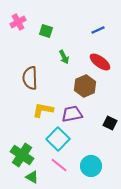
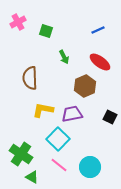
black square: moved 6 px up
green cross: moved 1 px left, 1 px up
cyan circle: moved 1 px left, 1 px down
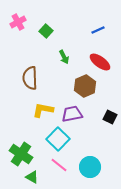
green square: rotated 24 degrees clockwise
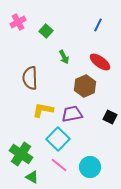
blue line: moved 5 px up; rotated 40 degrees counterclockwise
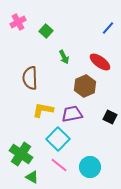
blue line: moved 10 px right, 3 px down; rotated 16 degrees clockwise
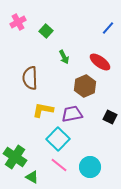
green cross: moved 6 px left, 3 px down
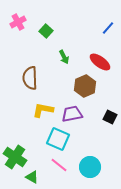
cyan square: rotated 20 degrees counterclockwise
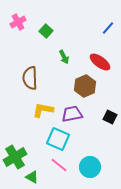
green cross: rotated 25 degrees clockwise
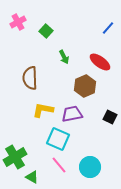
pink line: rotated 12 degrees clockwise
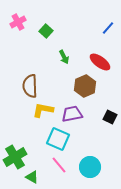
brown semicircle: moved 8 px down
